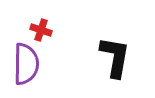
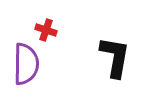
red cross: moved 5 px right
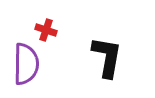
black L-shape: moved 8 px left
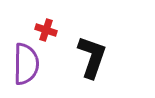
black L-shape: moved 15 px left; rotated 9 degrees clockwise
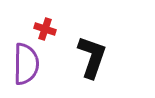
red cross: moved 1 px left, 1 px up
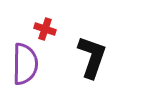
purple semicircle: moved 1 px left
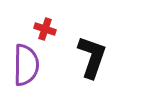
purple semicircle: moved 1 px right, 1 px down
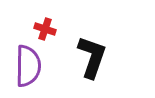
purple semicircle: moved 2 px right, 1 px down
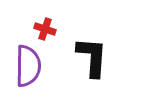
black L-shape: rotated 15 degrees counterclockwise
